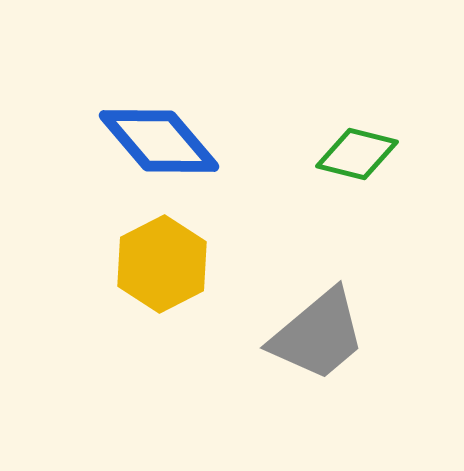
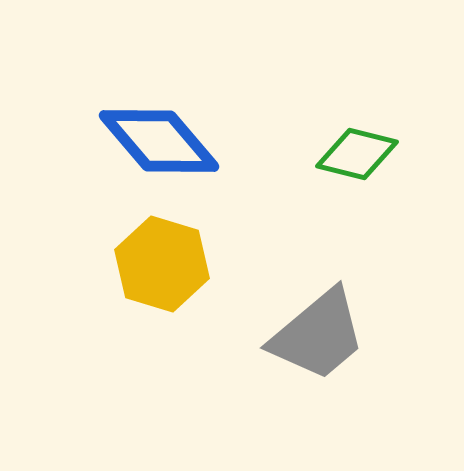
yellow hexagon: rotated 16 degrees counterclockwise
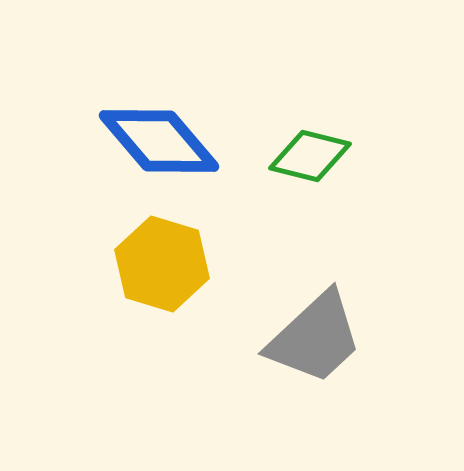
green diamond: moved 47 px left, 2 px down
gray trapezoid: moved 3 px left, 3 px down; rotated 3 degrees counterclockwise
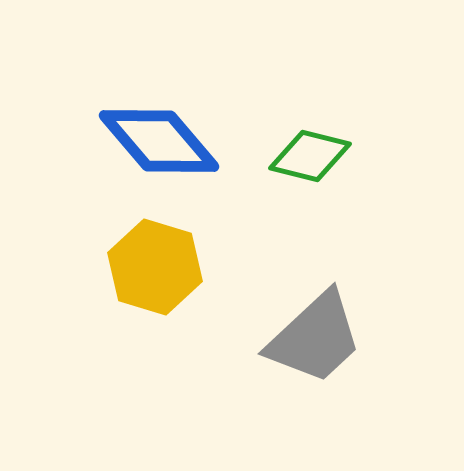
yellow hexagon: moved 7 px left, 3 px down
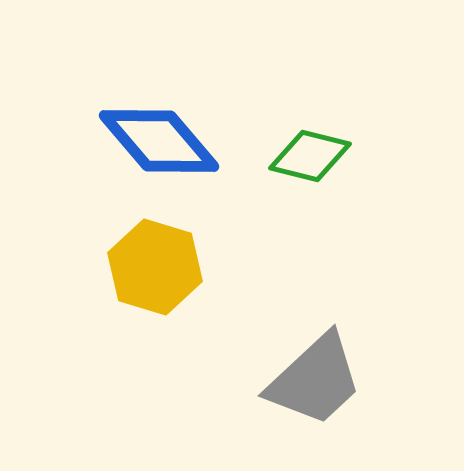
gray trapezoid: moved 42 px down
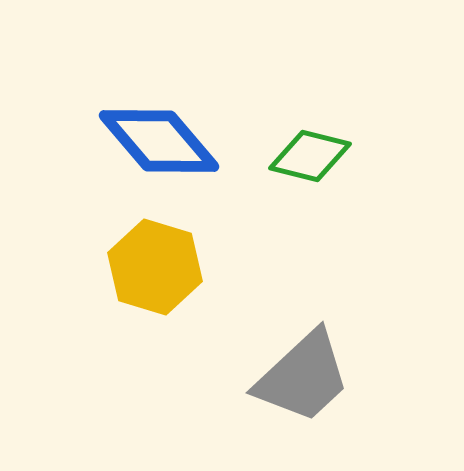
gray trapezoid: moved 12 px left, 3 px up
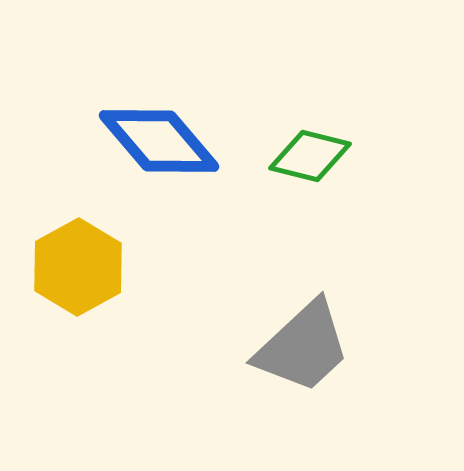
yellow hexagon: moved 77 px left; rotated 14 degrees clockwise
gray trapezoid: moved 30 px up
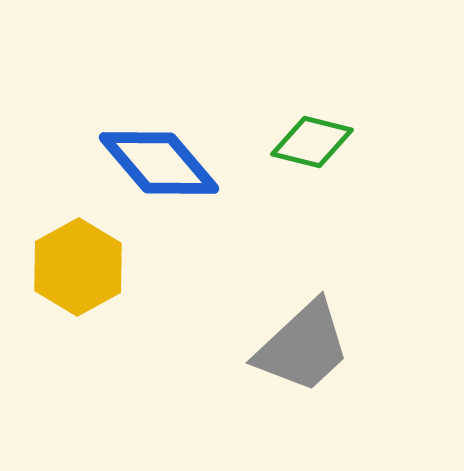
blue diamond: moved 22 px down
green diamond: moved 2 px right, 14 px up
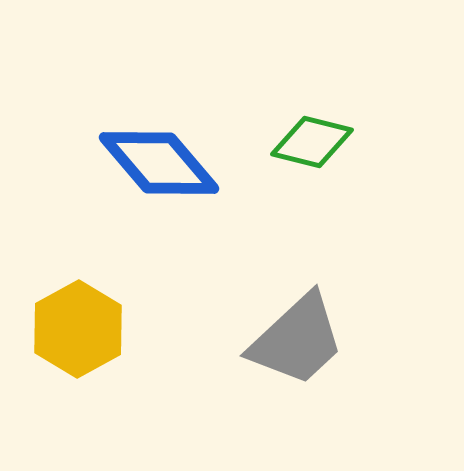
yellow hexagon: moved 62 px down
gray trapezoid: moved 6 px left, 7 px up
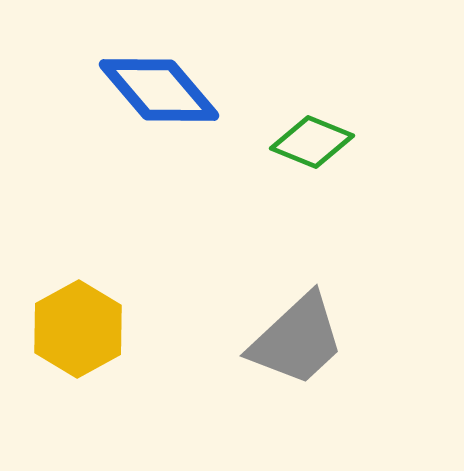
green diamond: rotated 8 degrees clockwise
blue diamond: moved 73 px up
